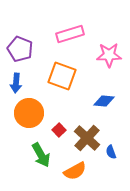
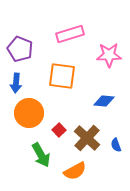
orange square: rotated 12 degrees counterclockwise
blue semicircle: moved 5 px right, 7 px up
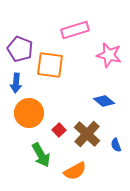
pink rectangle: moved 5 px right, 4 px up
pink star: rotated 15 degrees clockwise
orange square: moved 12 px left, 11 px up
blue diamond: rotated 35 degrees clockwise
brown cross: moved 4 px up
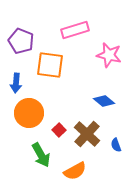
purple pentagon: moved 1 px right, 8 px up
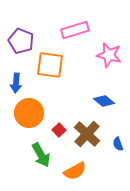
blue semicircle: moved 2 px right, 1 px up
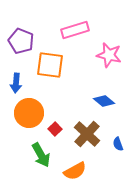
red square: moved 4 px left, 1 px up
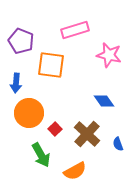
orange square: moved 1 px right
blue diamond: rotated 15 degrees clockwise
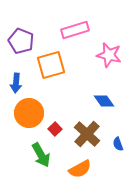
orange square: rotated 24 degrees counterclockwise
orange semicircle: moved 5 px right, 2 px up
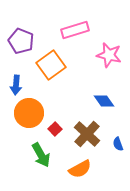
orange square: rotated 20 degrees counterclockwise
blue arrow: moved 2 px down
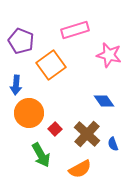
blue semicircle: moved 5 px left
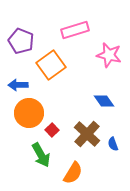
blue arrow: moved 2 px right; rotated 84 degrees clockwise
red square: moved 3 px left, 1 px down
orange semicircle: moved 7 px left, 4 px down; rotated 30 degrees counterclockwise
